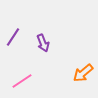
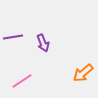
purple line: rotated 48 degrees clockwise
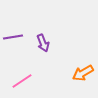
orange arrow: rotated 10 degrees clockwise
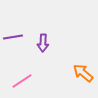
purple arrow: rotated 24 degrees clockwise
orange arrow: rotated 70 degrees clockwise
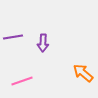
pink line: rotated 15 degrees clockwise
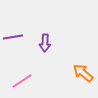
purple arrow: moved 2 px right
pink line: rotated 15 degrees counterclockwise
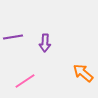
pink line: moved 3 px right
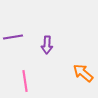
purple arrow: moved 2 px right, 2 px down
pink line: rotated 65 degrees counterclockwise
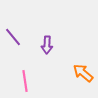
purple line: rotated 60 degrees clockwise
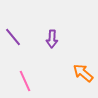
purple arrow: moved 5 px right, 6 px up
pink line: rotated 15 degrees counterclockwise
